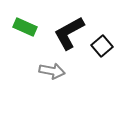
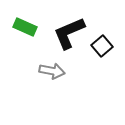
black L-shape: rotated 6 degrees clockwise
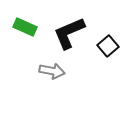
black square: moved 6 px right
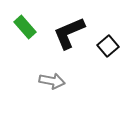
green rectangle: rotated 25 degrees clockwise
gray arrow: moved 10 px down
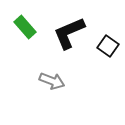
black square: rotated 15 degrees counterclockwise
gray arrow: rotated 10 degrees clockwise
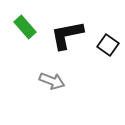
black L-shape: moved 2 px left, 2 px down; rotated 12 degrees clockwise
black square: moved 1 px up
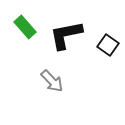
black L-shape: moved 1 px left
gray arrow: rotated 25 degrees clockwise
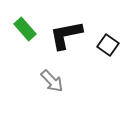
green rectangle: moved 2 px down
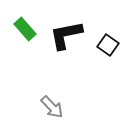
gray arrow: moved 26 px down
